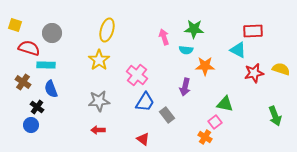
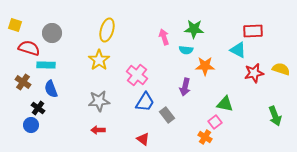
black cross: moved 1 px right, 1 px down
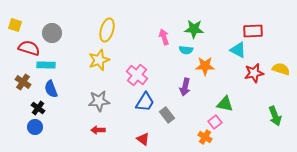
yellow star: rotated 15 degrees clockwise
blue circle: moved 4 px right, 2 px down
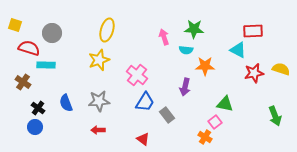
blue semicircle: moved 15 px right, 14 px down
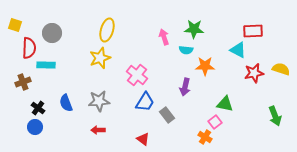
red semicircle: rotated 75 degrees clockwise
yellow star: moved 1 px right, 2 px up
brown cross: rotated 35 degrees clockwise
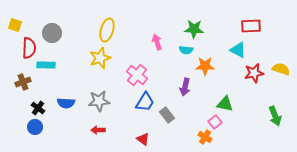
red rectangle: moved 2 px left, 5 px up
pink arrow: moved 7 px left, 5 px down
blue semicircle: rotated 66 degrees counterclockwise
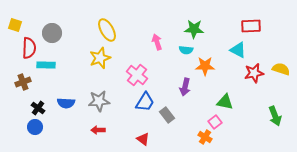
yellow ellipse: rotated 45 degrees counterclockwise
green triangle: moved 2 px up
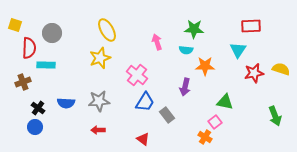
cyan triangle: rotated 36 degrees clockwise
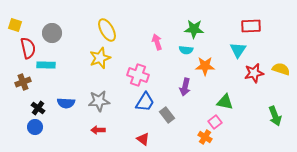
red semicircle: moved 1 px left; rotated 15 degrees counterclockwise
pink cross: moved 1 px right; rotated 20 degrees counterclockwise
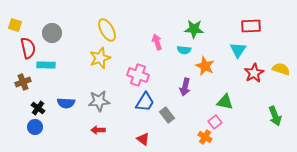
cyan semicircle: moved 2 px left
orange star: rotated 24 degrees clockwise
red star: rotated 18 degrees counterclockwise
